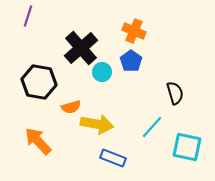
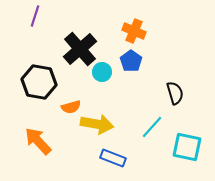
purple line: moved 7 px right
black cross: moved 1 px left, 1 px down
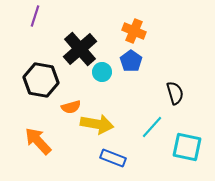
black hexagon: moved 2 px right, 2 px up
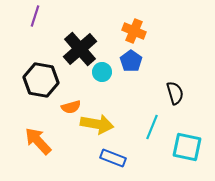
cyan line: rotated 20 degrees counterclockwise
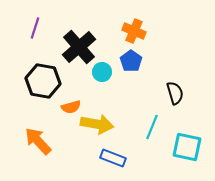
purple line: moved 12 px down
black cross: moved 1 px left, 2 px up
black hexagon: moved 2 px right, 1 px down
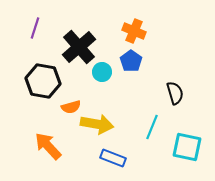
orange arrow: moved 10 px right, 5 px down
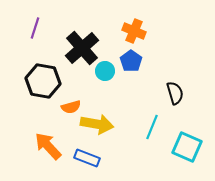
black cross: moved 3 px right, 1 px down
cyan circle: moved 3 px right, 1 px up
cyan square: rotated 12 degrees clockwise
blue rectangle: moved 26 px left
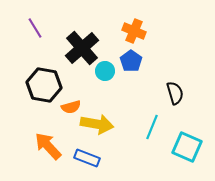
purple line: rotated 50 degrees counterclockwise
black hexagon: moved 1 px right, 4 px down
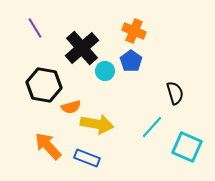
cyan line: rotated 20 degrees clockwise
